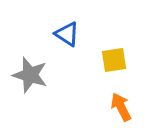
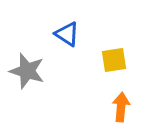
gray star: moved 3 px left, 4 px up
orange arrow: rotated 32 degrees clockwise
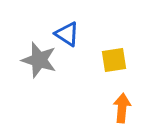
gray star: moved 12 px right, 11 px up
orange arrow: moved 1 px right, 1 px down
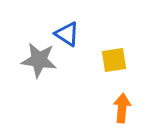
gray star: rotated 9 degrees counterclockwise
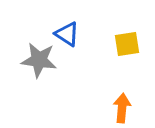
yellow square: moved 13 px right, 16 px up
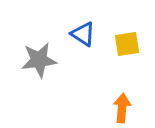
blue triangle: moved 16 px right
gray star: rotated 15 degrees counterclockwise
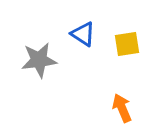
orange arrow: rotated 28 degrees counterclockwise
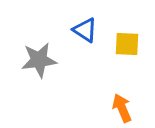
blue triangle: moved 2 px right, 4 px up
yellow square: rotated 12 degrees clockwise
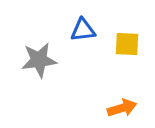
blue triangle: moved 2 px left; rotated 40 degrees counterclockwise
orange arrow: rotated 96 degrees clockwise
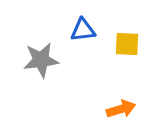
gray star: moved 2 px right
orange arrow: moved 1 px left, 1 px down
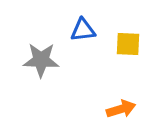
yellow square: moved 1 px right
gray star: rotated 9 degrees clockwise
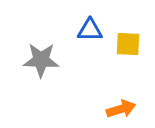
blue triangle: moved 7 px right; rotated 8 degrees clockwise
